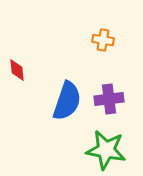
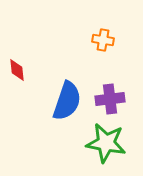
purple cross: moved 1 px right
green star: moved 7 px up
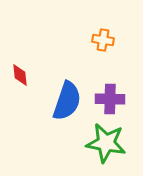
red diamond: moved 3 px right, 5 px down
purple cross: rotated 8 degrees clockwise
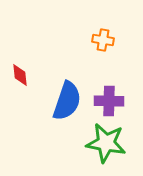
purple cross: moved 1 px left, 2 px down
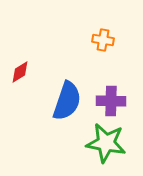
red diamond: moved 3 px up; rotated 65 degrees clockwise
purple cross: moved 2 px right
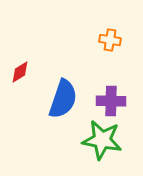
orange cross: moved 7 px right
blue semicircle: moved 4 px left, 2 px up
green star: moved 4 px left, 3 px up
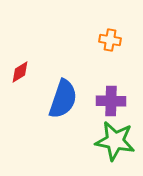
green star: moved 13 px right, 1 px down
